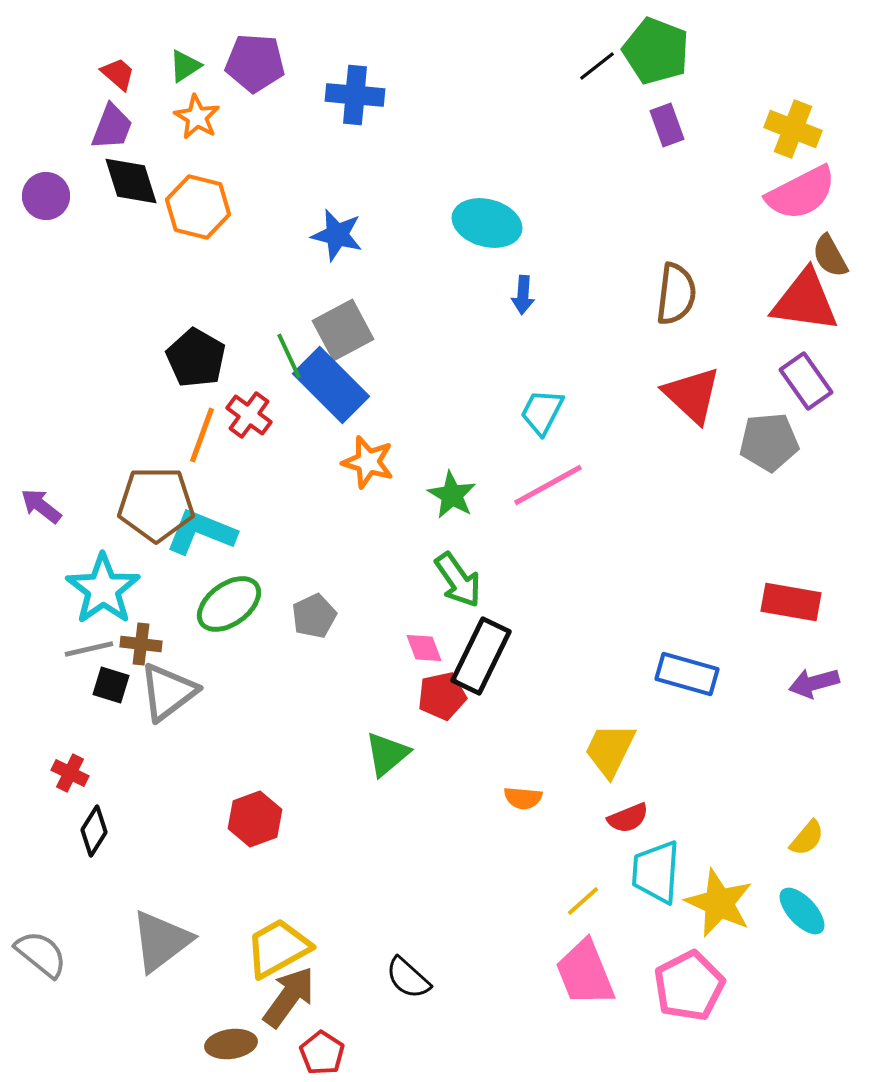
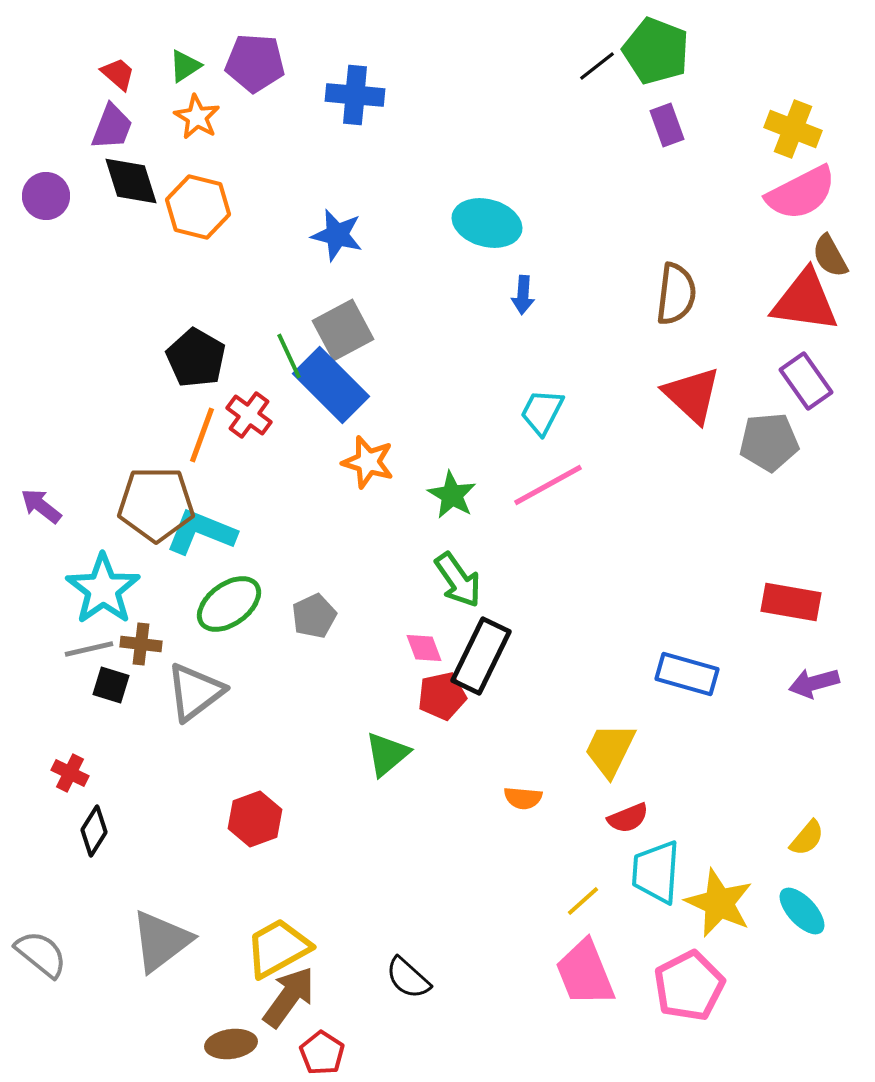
gray triangle at (168, 692): moved 27 px right
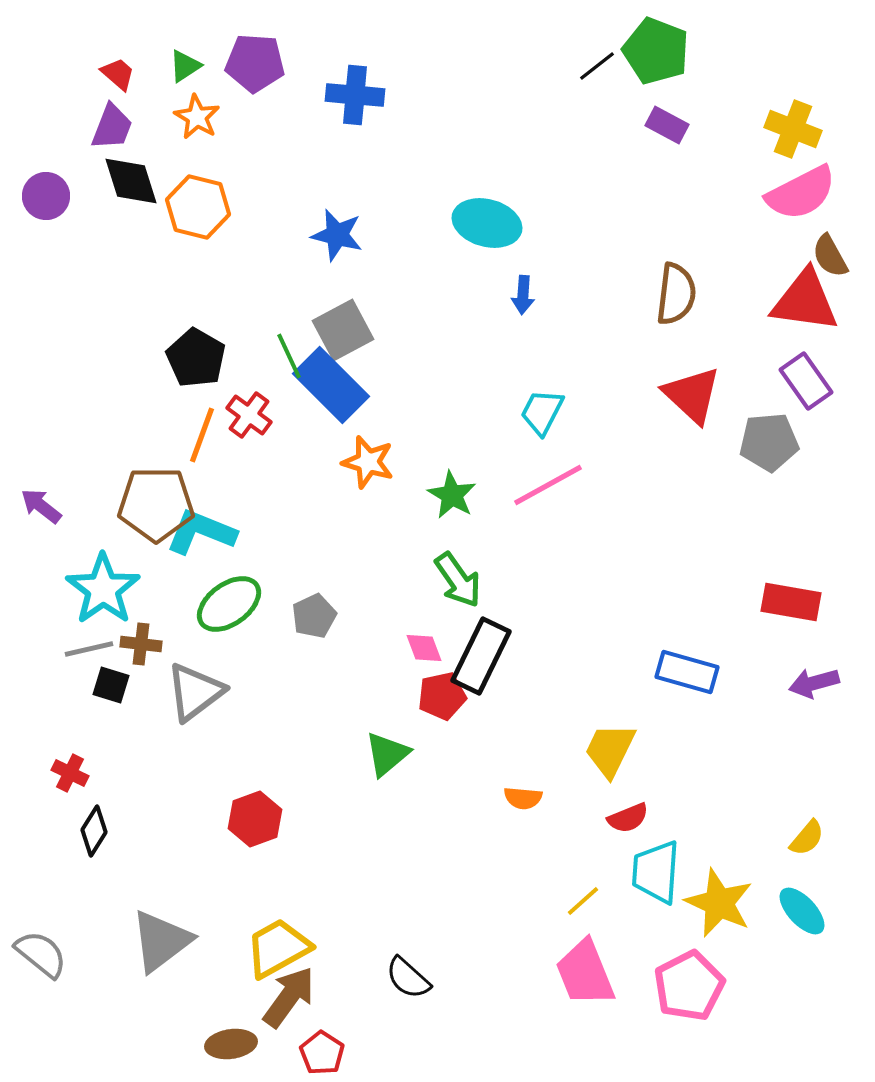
purple rectangle at (667, 125): rotated 42 degrees counterclockwise
blue rectangle at (687, 674): moved 2 px up
